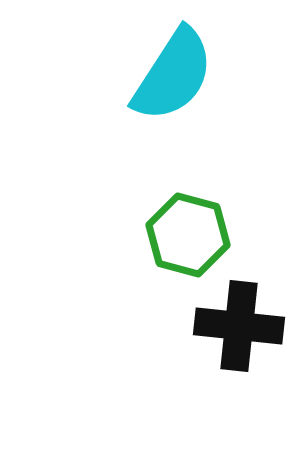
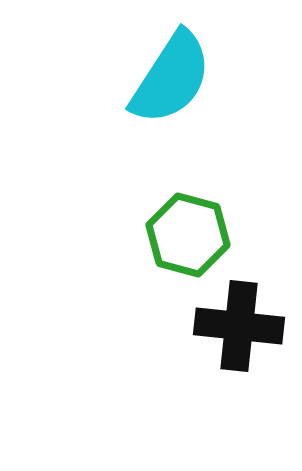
cyan semicircle: moved 2 px left, 3 px down
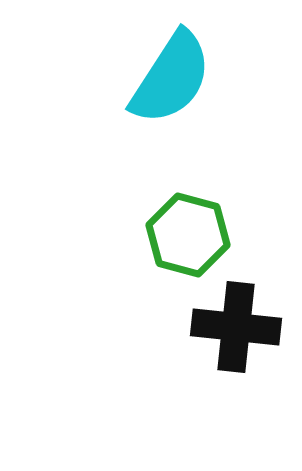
black cross: moved 3 px left, 1 px down
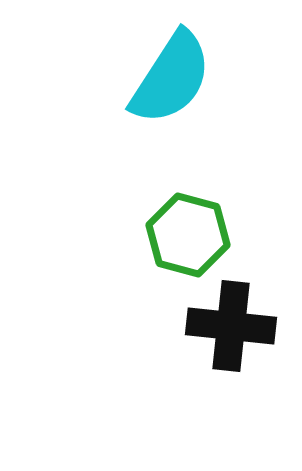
black cross: moved 5 px left, 1 px up
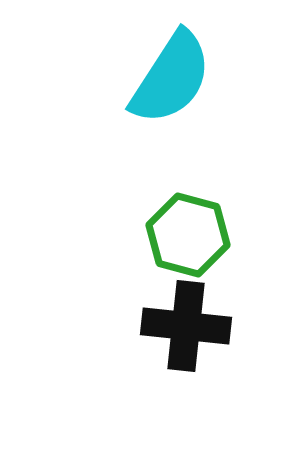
black cross: moved 45 px left
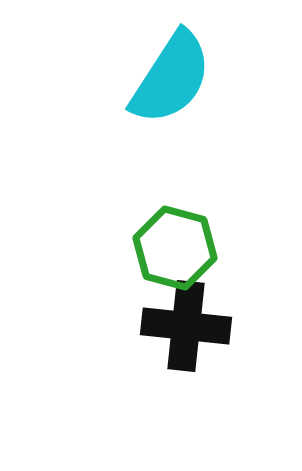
green hexagon: moved 13 px left, 13 px down
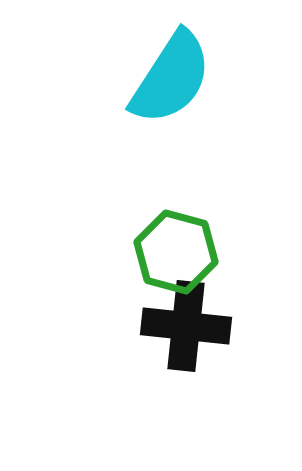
green hexagon: moved 1 px right, 4 px down
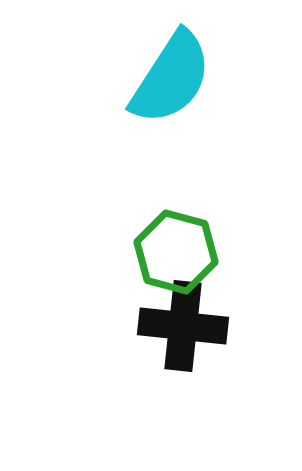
black cross: moved 3 px left
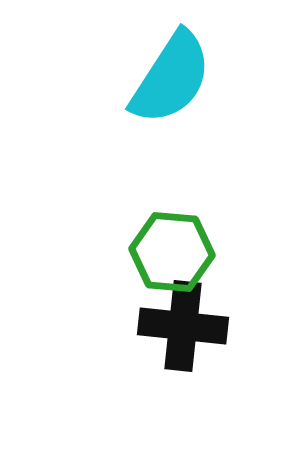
green hexagon: moved 4 px left; rotated 10 degrees counterclockwise
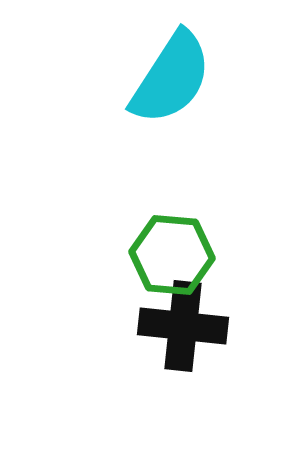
green hexagon: moved 3 px down
